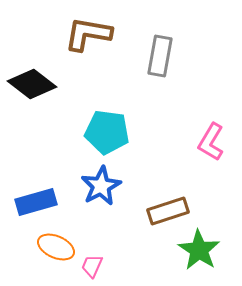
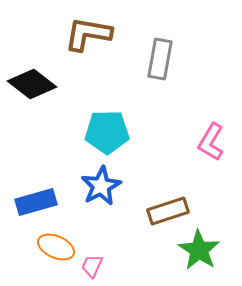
gray rectangle: moved 3 px down
cyan pentagon: rotated 9 degrees counterclockwise
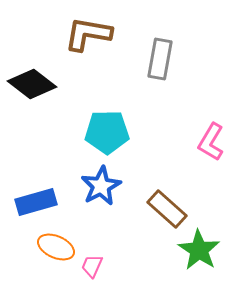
brown rectangle: moved 1 px left, 2 px up; rotated 60 degrees clockwise
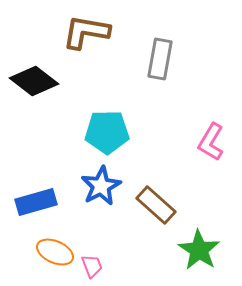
brown L-shape: moved 2 px left, 2 px up
black diamond: moved 2 px right, 3 px up
brown rectangle: moved 11 px left, 4 px up
orange ellipse: moved 1 px left, 5 px down
pink trapezoid: rotated 135 degrees clockwise
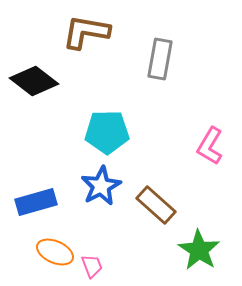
pink L-shape: moved 1 px left, 4 px down
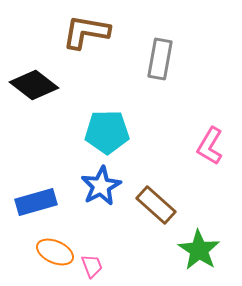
black diamond: moved 4 px down
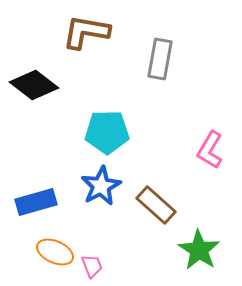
pink L-shape: moved 4 px down
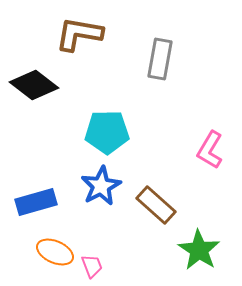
brown L-shape: moved 7 px left, 2 px down
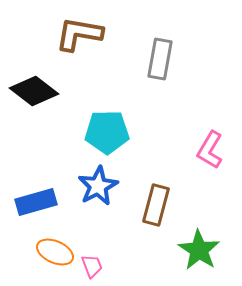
black diamond: moved 6 px down
blue star: moved 3 px left
brown rectangle: rotated 63 degrees clockwise
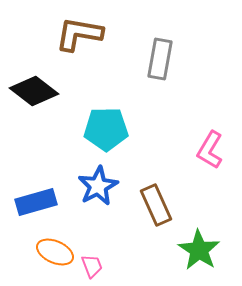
cyan pentagon: moved 1 px left, 3 px up
brown rectangle: rotated 39 degrees counterclockwise
